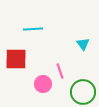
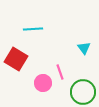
cyan triangle: moved 1 px right, 4 px down
red square: rotated 30 degrees clockwise
pink line: moved 1 px down
pink circle: moved 1 px up
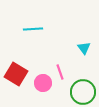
red square: moved 15 px down
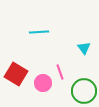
cyan line: moved 6 px right, 3 px down
green circle: moved 1 px right, 1 px up
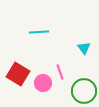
red square: moved 2 px right
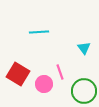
pink circle: moved 1 px right, 1 px down
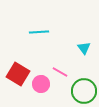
pink line: rotated 42 degrees counterclockwise
pink circle: moved 3 px left
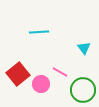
red square: rotated 20 degrees clockwise
green circle: moved 1 px left, 1 px up
